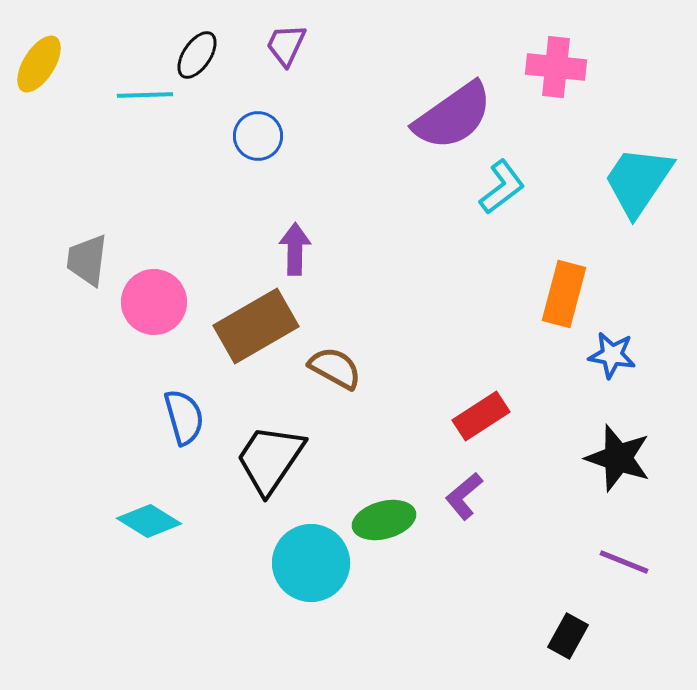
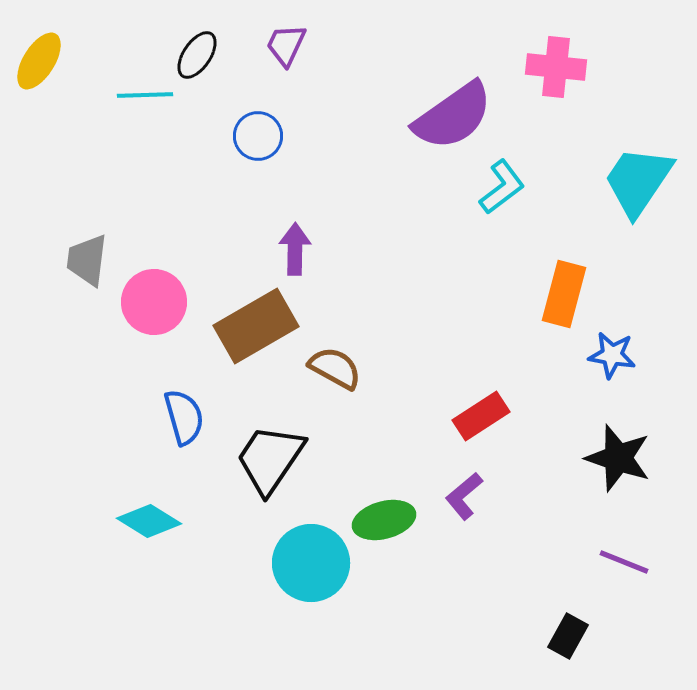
yellow ellipse: moved 3 px up
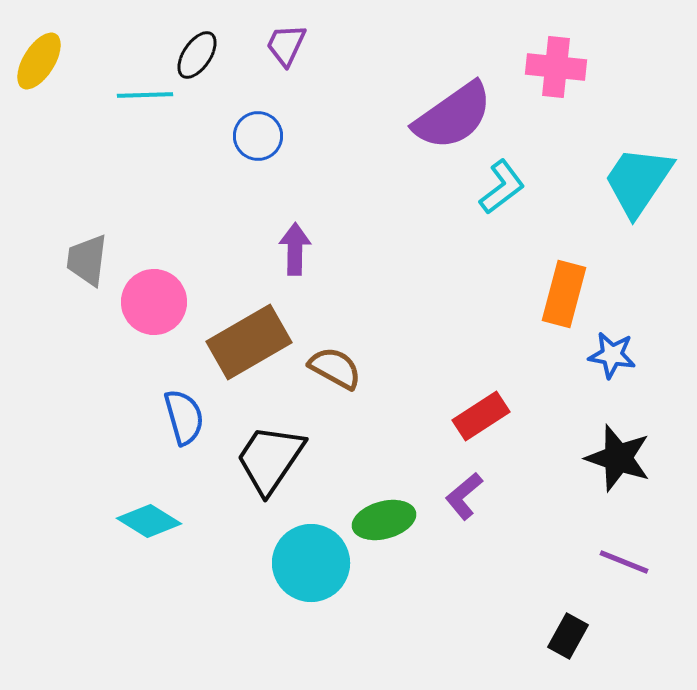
brown rectangle: moved 7 px left, 16 px down
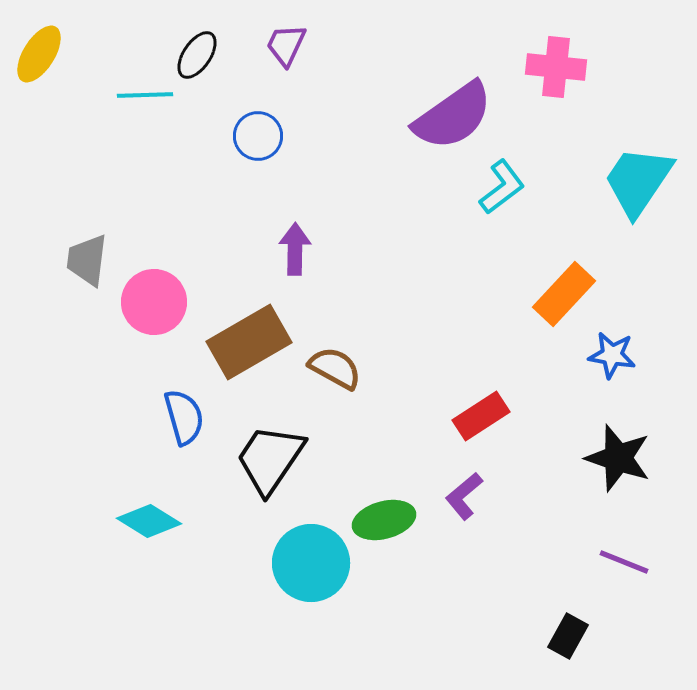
yellow ellipse: moved 7 px up
orange rectangle: rotated 28 degrees clockwise
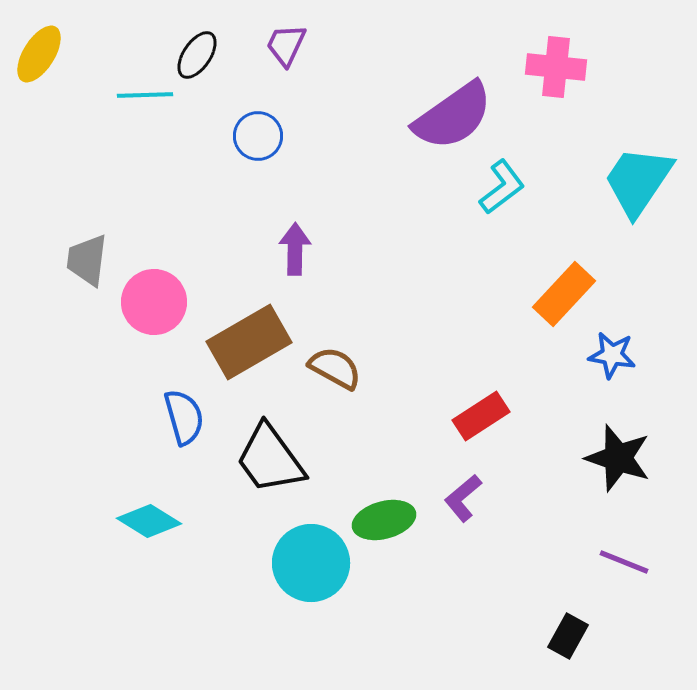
black trapezoid: rotated 70 degrees counterclockwise
purple L-shape: moved 1 px left, 2 px down
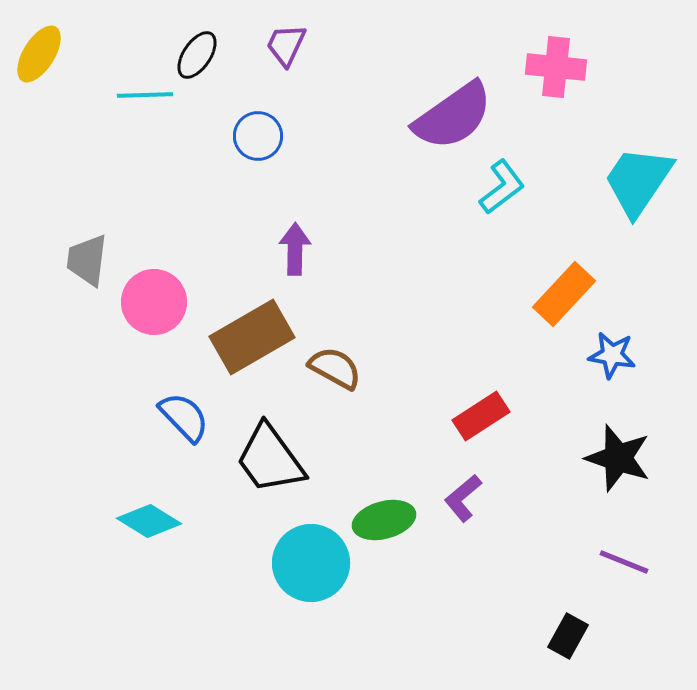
brown rectangle: moved 3 px right, 5 px up
blue semicircle: rotated 28 degrees counterclockwise
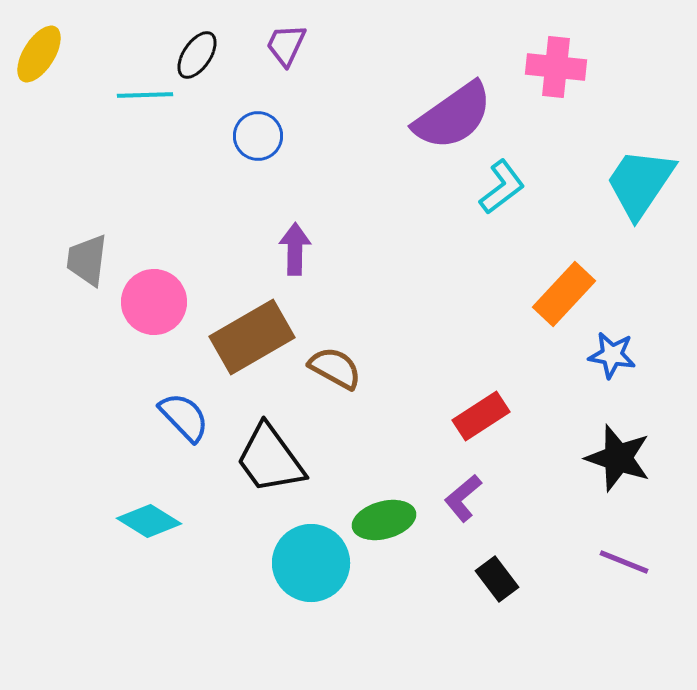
cyan trapezoid: moved 2 px right, 2 px down
black rectangle: moved 71 px left, 57 px up; rotated 66 degrees counterclockwise
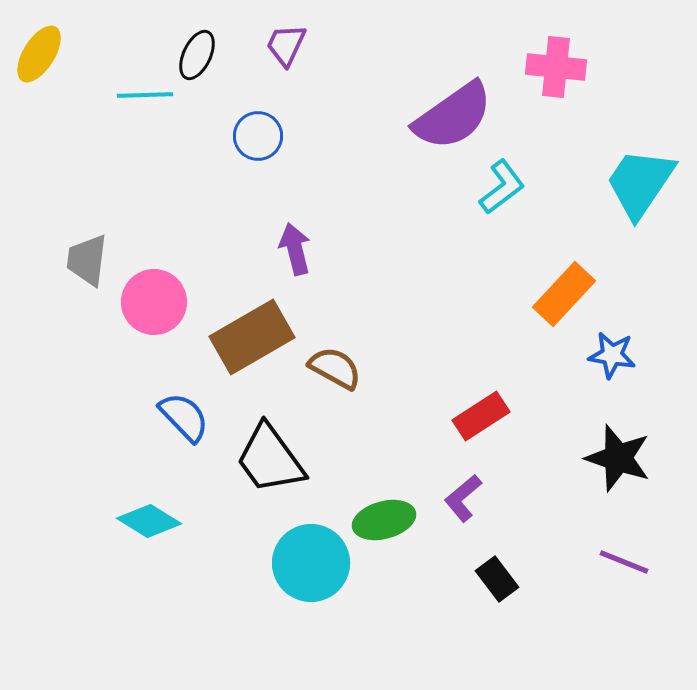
black ellipse: rotated 9 degrees counterclockwise
purple arrow: rotated 15 degrees counterclockwise
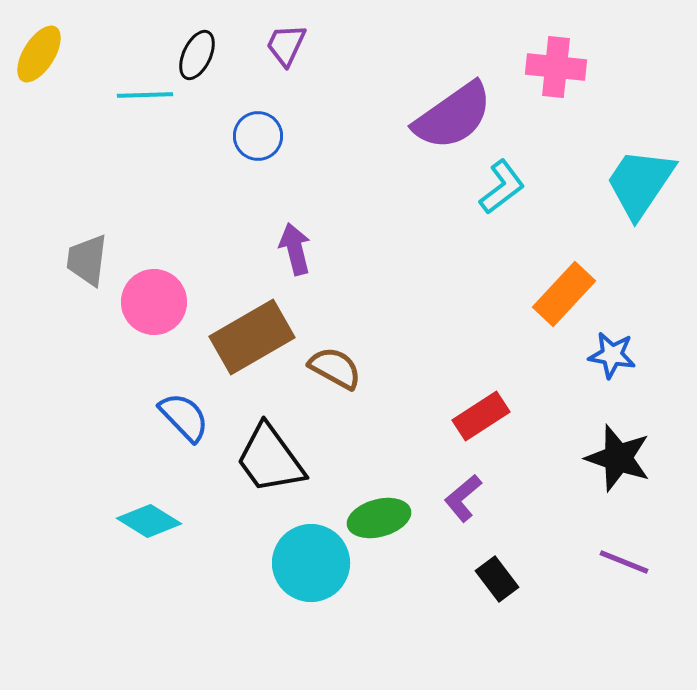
green ellipse: moved 5 px left, 2 px up
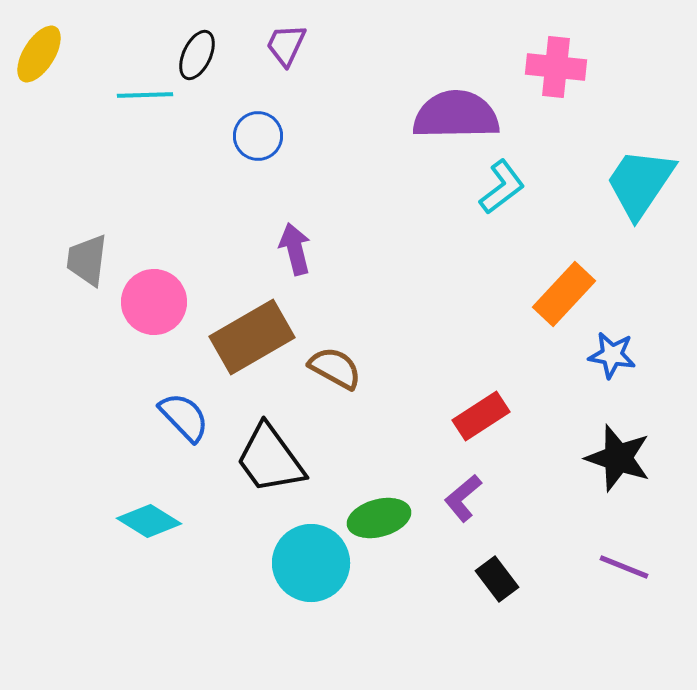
purple semicircle: moved 3 px right, 1 px up; rotated 146 degrees counterclockwise
purple line: moved 5 px down
